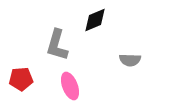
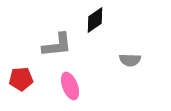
black diamond: rotated 12 degrees counterclockwise
gray L-shape: rotated 112 degrees counterclockwise
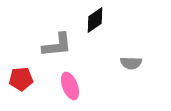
gray semicircle: moved 1 px right, 3 px down
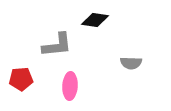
black diamond: rotated 44 degrees clockwise
pink ellipse: rotated 24 degrees clockwise
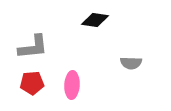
gray L-shape: moved 24 px left, 2 px down
red pentagon: moved 11 px right, 4 px down
pink ellipse: moved 2 px right, 1 px up
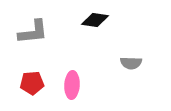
gray L-shape: moved 15 px up
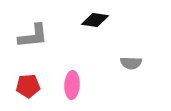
gray L-shape: moved 4 px down
red pentagon: moved 4 px left, 3 px down
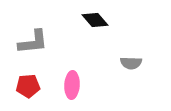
black diamond: rotated 40 degrees clockwise
gray L-shape: moved 6 px down
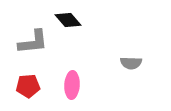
black diamond: moved 27 px left
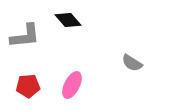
gray L-shape: moved 8 px left, 6 px up
gray semicircle: moved 1 px right; rotated 30 degrees clockwise
pink ellipse: rotated 24 degrees clockwise
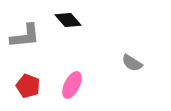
red pentagon: rotated 25 degrees clockwise
